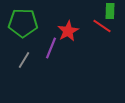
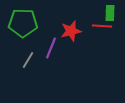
green rectangle: moved 2 px down
red line: rotated 30 degrees counterclockwise
red star: moved 3 px right; rotated 15 degrees clockwise
gray line: moved 4 px right
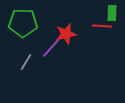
green rectangle: moved 2 px right
red star: moved 5 px left, 3 px down
purple line: rotated 20 degrees clockwise
gray line: moved 2 px left, 2 px down
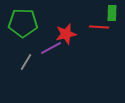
red line: moved 3 px left, 1 px down
purple line: rotated 20 degrees clockwise
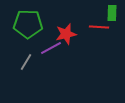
green pentagon: moved 5 px right, 1 px down
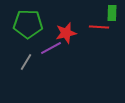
red star: moved 1 px up
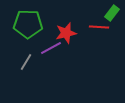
green rectangle: rotated 35 degrees clockwise
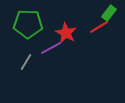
green rectangle: moved 3 px left
red line: rotated 36 degrees counterclockwise
red star: rotated 30 degrees counterclockwise
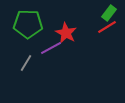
red line: moved 8 px right
gray line: moved 1 px down
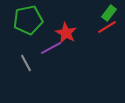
green pentagon: moved 4 px up; rotated 12 degrees counterclockwise
gray line: rotated 60 degrees counterclockwise
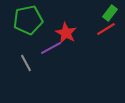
green rectangle: moved 1 px right
red line: moved 1 px left, 2 px down
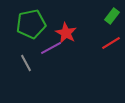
green rectangle: moved 2 px right, 3 px down
green pentagon: moved 3 px right, 4 px down
red line: moved 5 px right, 14 px down
